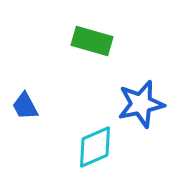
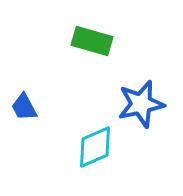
blue trapezoid: moved 1 px left, 1 px down
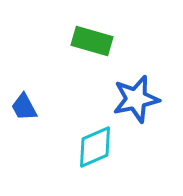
blue star: moved 5 px left, 5 px up
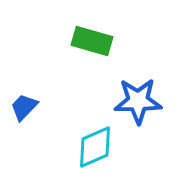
blue star: moved 2 px right, 2 px down; rotated 12 degrees clockwise
blue trapezoid: rotated 72 degrees clockwise
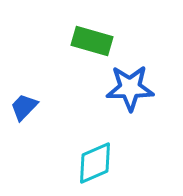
blue star: moved 8 px left, 13 px up
cyan diamond: moved 16 px down
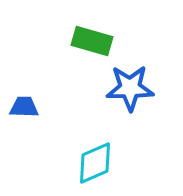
blue trapezoid: rotated 48 degrees clockwise
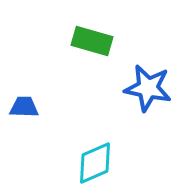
blue star: moved 18 px right; rotated 12 degrees clockwise
